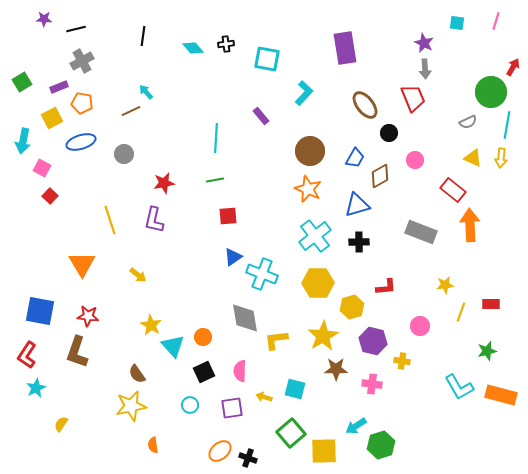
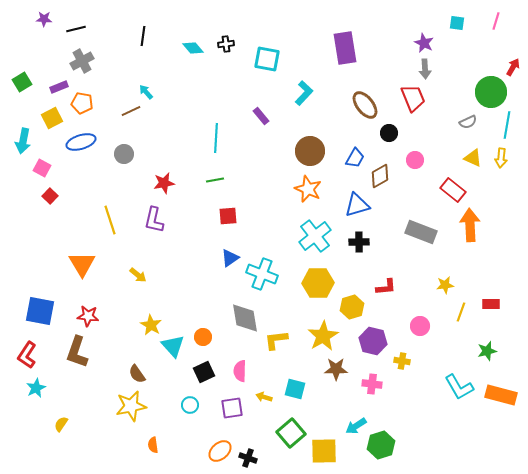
blue triangle at (233, 257): moved 3 px left, 1 px down
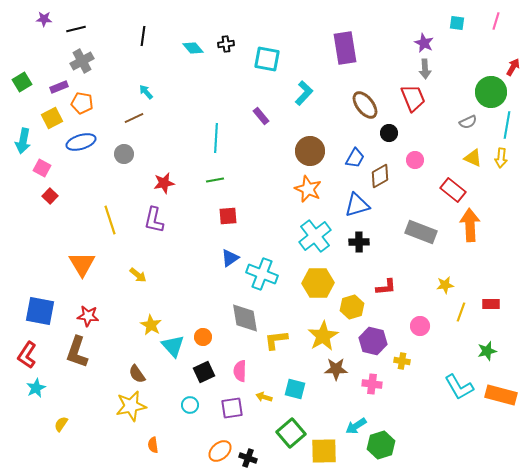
brown line at (131, 111): moved 3 px right, 7 px down
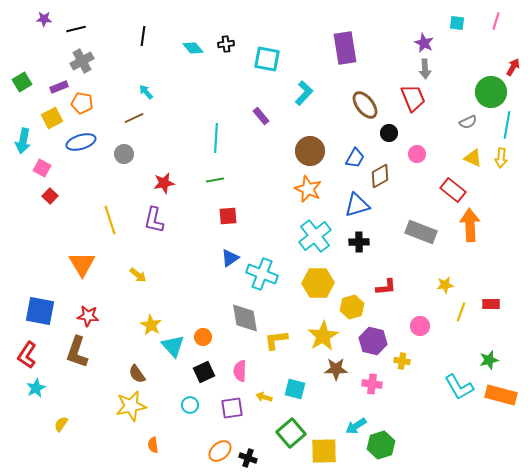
pink circle at (415, 160): moved 2 px right, 6 px up
green star at (487, 351): moved 2 px right, 9 px down
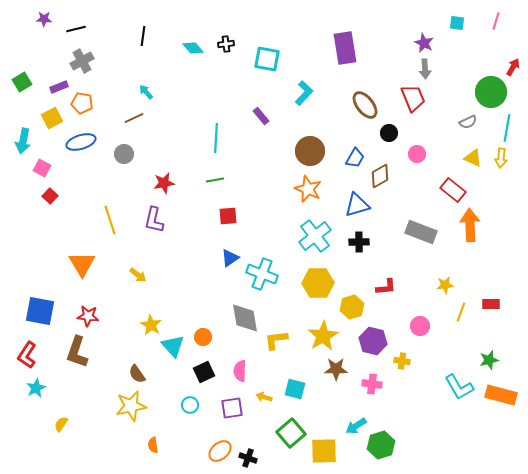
cyan line at (507, 125): moved 3 px down
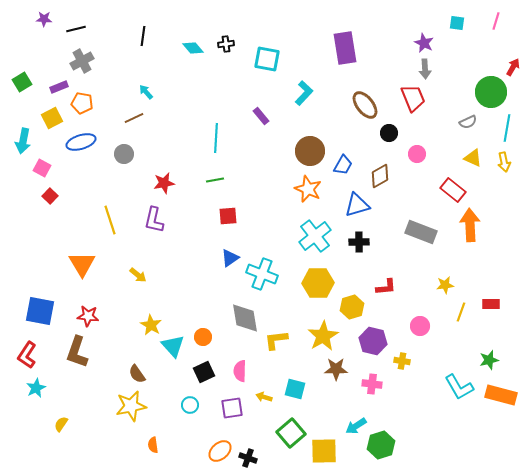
blue trapezoid at (355, 158): moved 12 px left, 7 px down
yellow arrow at (501, 158): moved 3 px right, 4 px down; rotated 18 degrees counterclockwise
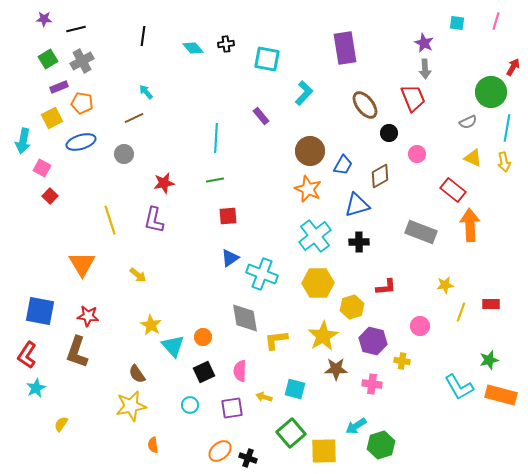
green square at (22, 82): moved 26 px right, 23 px up
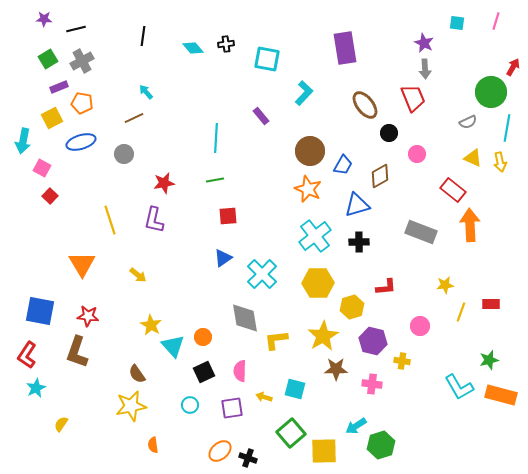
yellow arrow at (504, 162): moved 4 px left
blue triangle at (230, 258): moved 7 px left
cyan cross at (262, 274): rotated 24 degrees clockwise
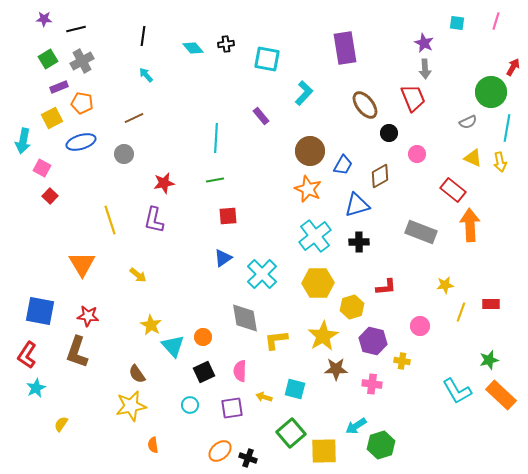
cyan arrow at (146, 92): moved 17 px up
cyan L-shape at (459, 387): moved 2 px left, 4 px down
orange rectangle at (501, 395): rotated 28 degrees clockwise
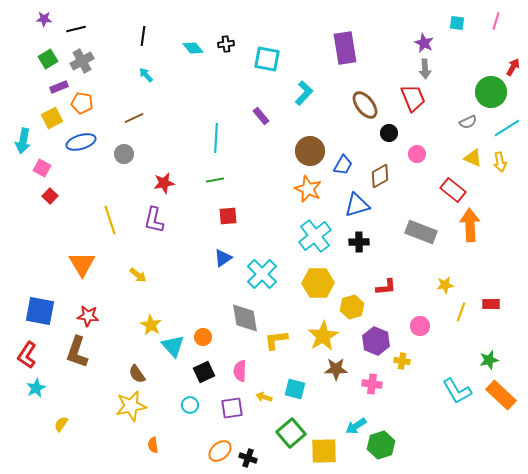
cyan line at (507, 128): rotated 48 degrees clockwise
purple hexagon at (373, 341): moved 3 px right; rotated 8 degrees clockwise
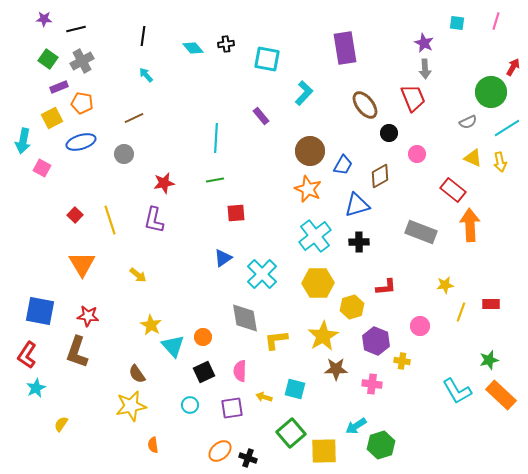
green square at (48, 59): rotated 24 degrees counterclockwise
red square at (50, 196): moved 25 px right, 19 px down
red square at (228, 216): moved 8 px right, 3 px up
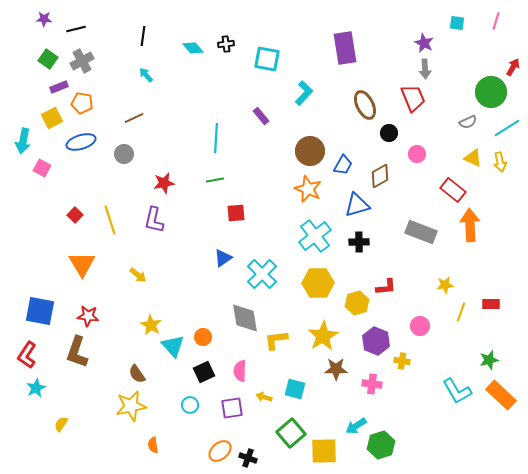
brown ellipse at (365, 105): rotated 12 degrees clockwise
yellow hexagon at (352, 307): moved 5 px right, 4 px up
